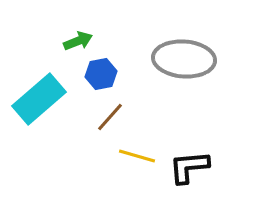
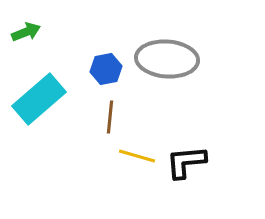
green arrow: moved 52 px left, 9 px up
gray ellipse: moved 17 px left
blue hexagon: moved 5 px right, 5 px up
brown line: rotated 36 degrees counterclockwise
black L-shape: moved 3 px left, 5 px up
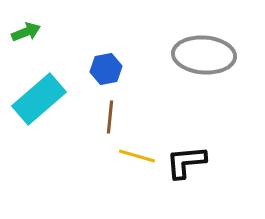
gray ellipse: moved 37 px right, 4 px up
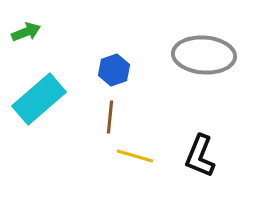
blue hexagon: moved 8 px right, 1 px down; rotated 8 degrees counterclockwise
yellow line: moved 2 px left
black L-shape: moved 14 px right, 6 px up; rotated 63 degrees counterclockwise
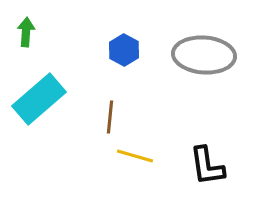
green arrow: rotated 64 degrees counterclockwise
blue hexagon: moved 10 px right, 20 px up; rotated 12 degrees counterclockwise
black L-shape: moved 7 px right, 10 px down; rotated 30 degrees counterclockwise
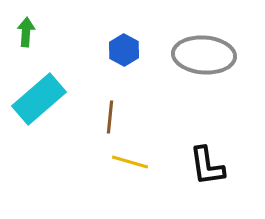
yellow line: moved 5 px left, 6 px down
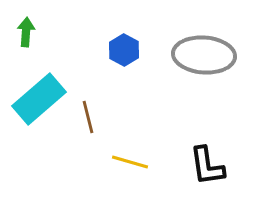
brown line: moved 22 px left; rotated 20 degrees counterclockwise
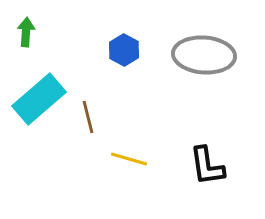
yellow line: moved 1 px left, 3 px up
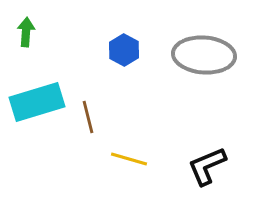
cyan rectangle: moved 2 px left, 3 px down; rotated 24 degrees clockwise
black L-shape: rotated 75 degrees clockwise
